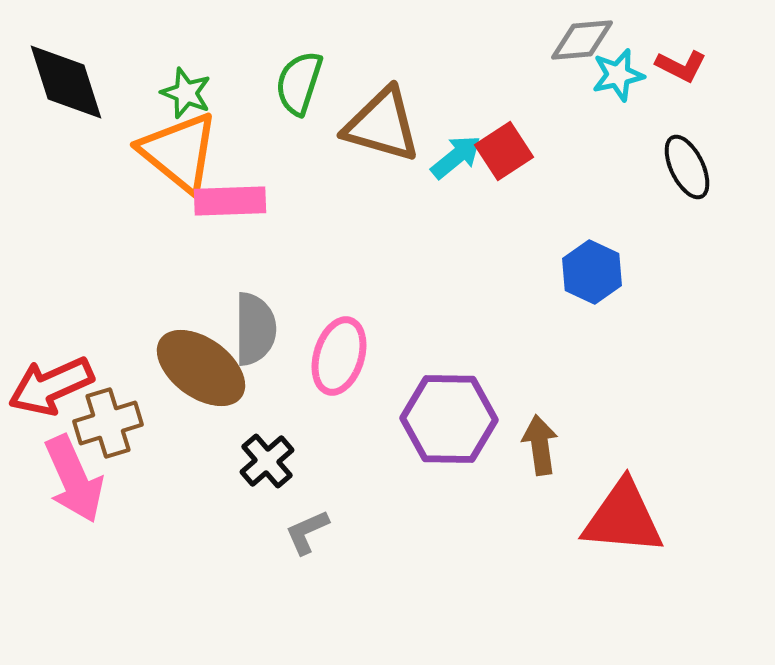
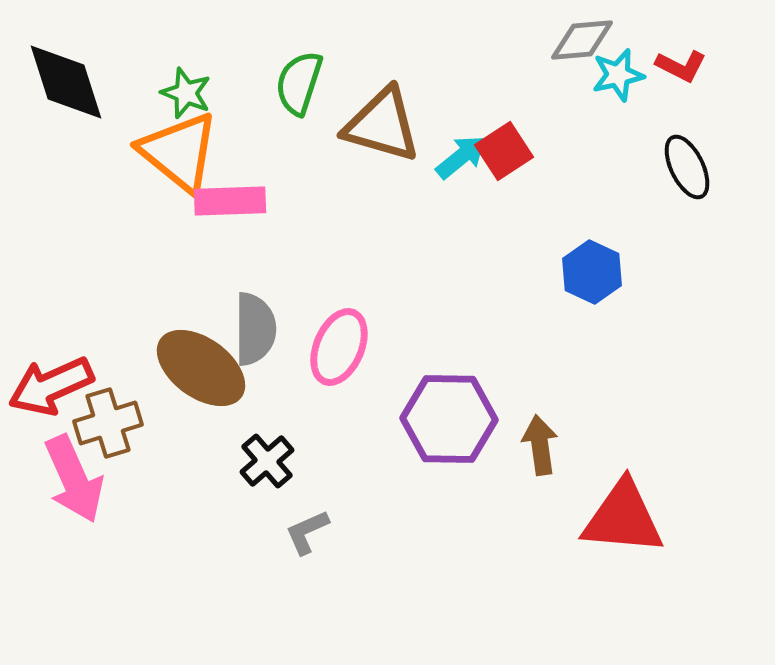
cyan arrow: moved 5 px right
pink ellipse: moved 9 px up; rotated 6 degrees clockwise
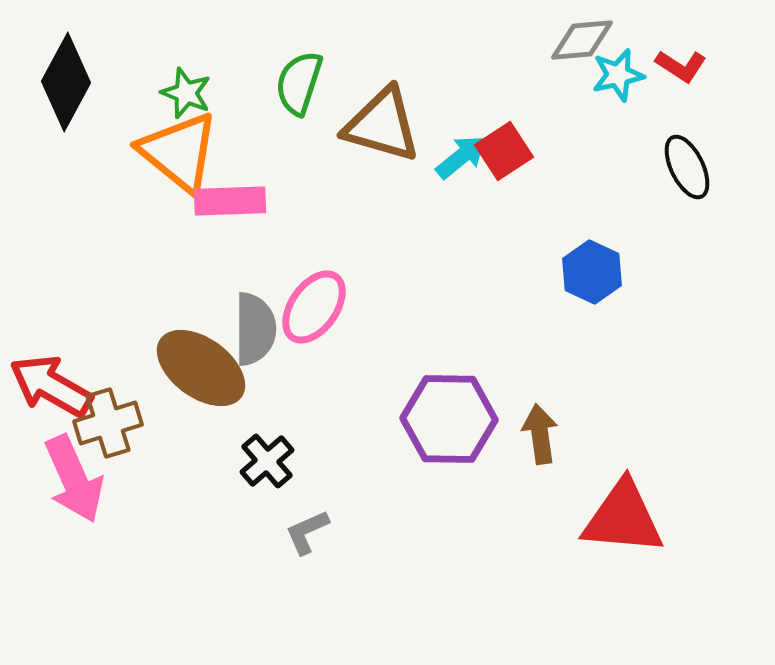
red L-shape: rotated 6 degrees clockwise
black diamond: rotated 46 degrees clockwise
pink ellipse: moved 25 px left, 40 px up; rotated 12 degrees clockwise
red arrow: rotated 54 degrees clockwise
brown arrow: moved 11 px up
